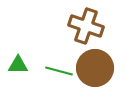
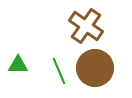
brown cross: rotated 16 degrees clockwise
green line: rotated 52 degrees clockwise
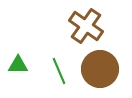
brown circle: moved 5 px right, 1 px down
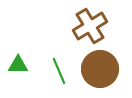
brown cross: moved 4 px right; rotated 24 degrees clockwise
